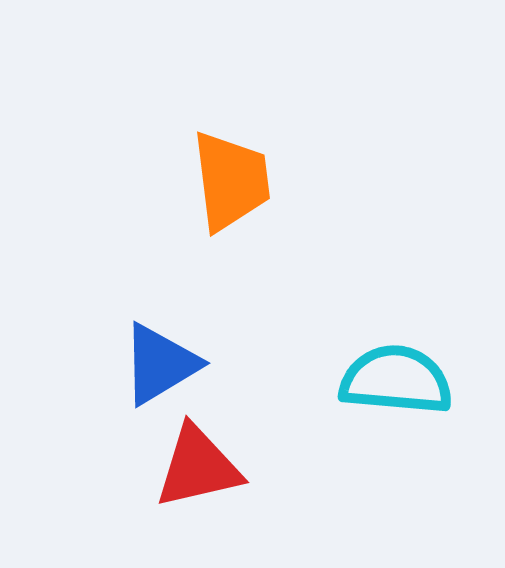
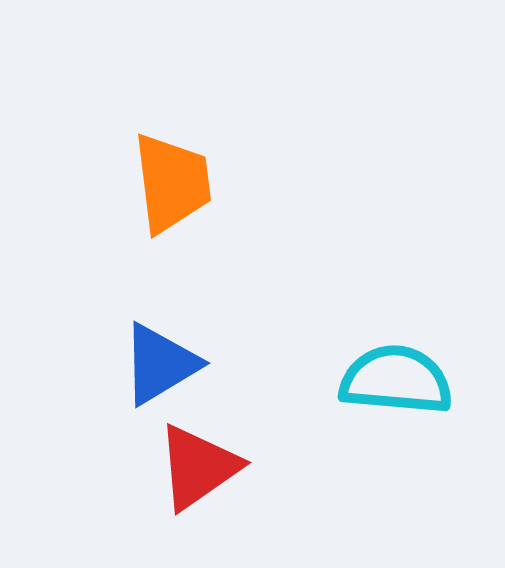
orange trapezoid: moved 59 px left, 2 px down
red triangle: rotated 22 degrees counterclockwise
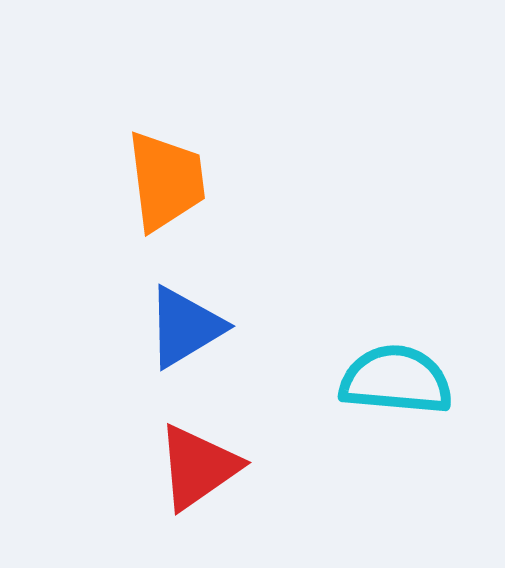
orange trapezoid: moved 6 px left, 2 px up
blue triangle: moved 25 px right, 37 px up
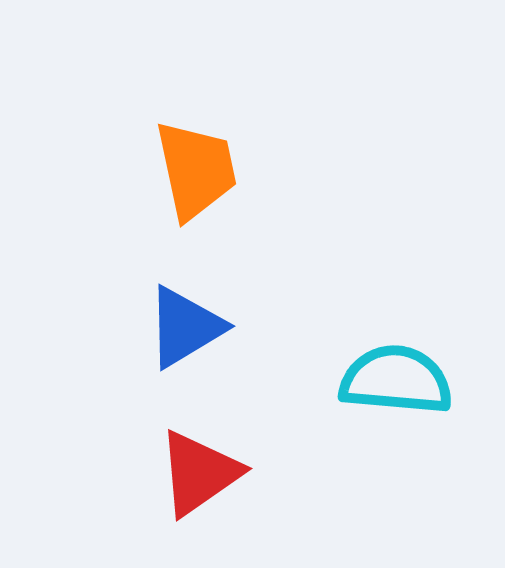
orange trapezoid: moved 30 px right, 11 px up; rotated 5 degrees counterclockwise
red triangle: moved 1 px right, 6 px down
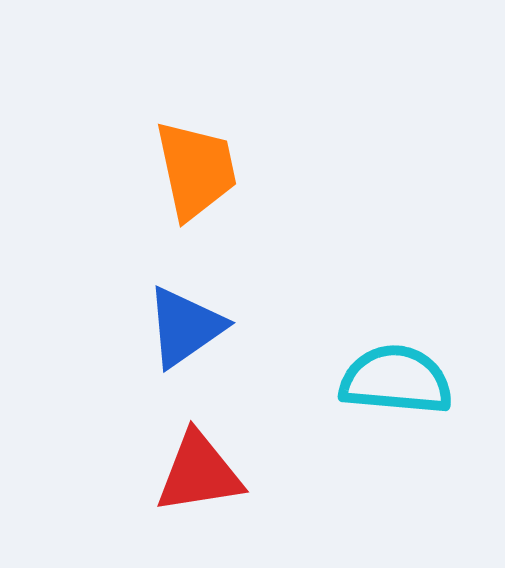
blue triangle: rotated 4 degrees counterclockwise
red triangle: rotated 26 degrees clockwise
